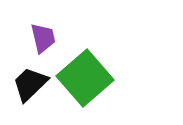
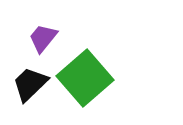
purple trapezoid: rotated 128 degrees counterclockwise
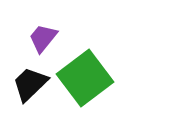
green square: rotated 4 degrees clockwise
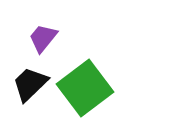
green square: moved 10 px down
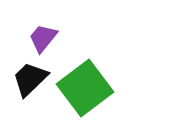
black trapezoid: moved 5 px up
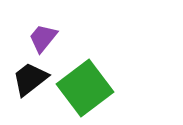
black trapezoid: rotated 6 degrees clockwise
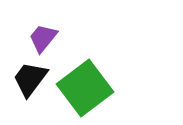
black trapezoid: rotated 15 degrees counterclockwise
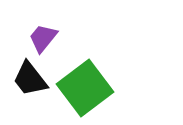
black trapezoid: rotated 75 degrees counterclockwise
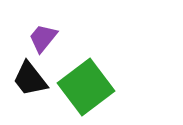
green square: moved 1 px right, 1 px up
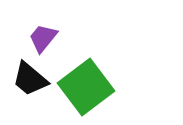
black trapezoid: rotated 12 degrees counterclockwise
